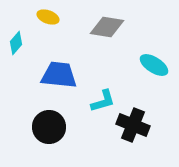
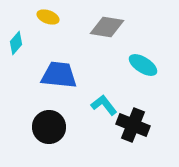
cyan ellipse: moved 11 px left
cyan L-shape: moved 1 px right, 4 px down; rotated 112 degrees counterclockwise
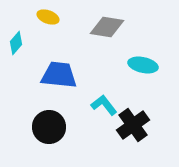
cyan ellipse: rotated 20 degrees counterclockwise
black cross: rotated 32 degrees clockwise
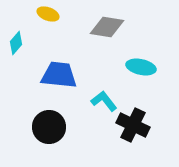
yellow ellipse: moved 3 px up
cyan ellipse: moved 2 px left, 2 px down
cyan L-shape: moved 4 px up
black cross: rotated 28 degrees counterclockwise
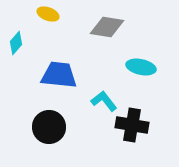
black cross: moved 1 px left; rotated 16 degrees counterclockwise
